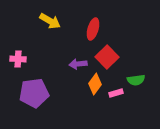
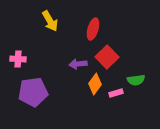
yellow arrow: rotated 30 degrees clockwise
purple pentagon: moved 1 px left, 1 px up
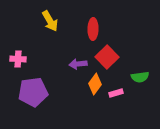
red ellipse: rotated 15 degrees counterclockwise
green semicircle: moved 4 px right, 3 px up
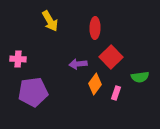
red ellipse: moved 2 px right, 1 px up
red square: moved 4 px right
pink rectangle: rotated 56 degrees counterclockwise
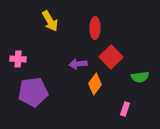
pink rectangle: moved 9 px right, 16 px down
